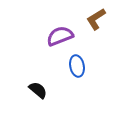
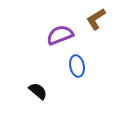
purple semicircle: moved 1 px up
black semicircle: moved 1 px down
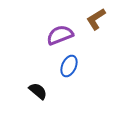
blue ellipse: moved 8 px left; rotated 35 degrees clockwise
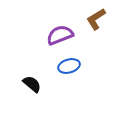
blue ellipse: rotated 50 degrees clockwise
black semicircle: moved 6 px left, 7 px up
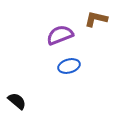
brown L-shape: rotated 45 degrees clockwise
black semicircle: moved 15 px left, 17 px down
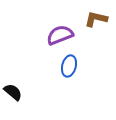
blue ellipse: rotated 60 degrees counterclockwise
black semicircle: moved 4 px left, 9 px up
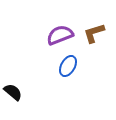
brown L-shape: moved 2 px left, 14 px down; rotated 30 degrees counterclockwise
blue ellipse: moved 1 px left; rotated 15 degrees clockwise
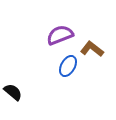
brown L-shape: moved 2 px left, 16 px down; rotated 55 degrees clockwise
